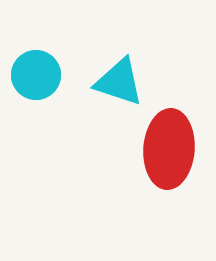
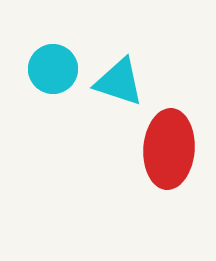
cyan circle: moved 17 px right, 6 px up
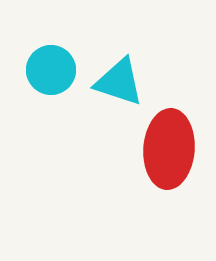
cyan circle: moved 2 px left, 1 px down
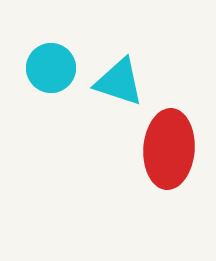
cyan circle: moved 2 px up
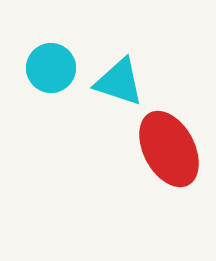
red ellipse: rotated 32 degrees counterclockwise
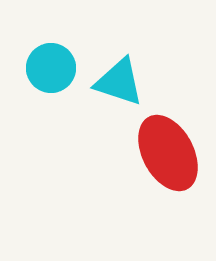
red ellipse: moved 1 px left, 4 px down
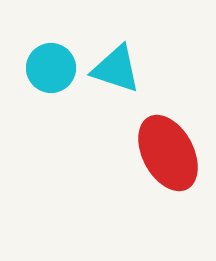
cyan triangle: moved 3 px left, 13 px up
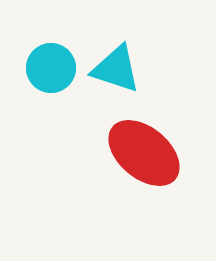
red ellipse: moved 24 px left; rotated 22 degrees counterclockwise
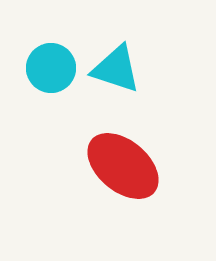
red ellipse: moved 21 px left, 13 px down
